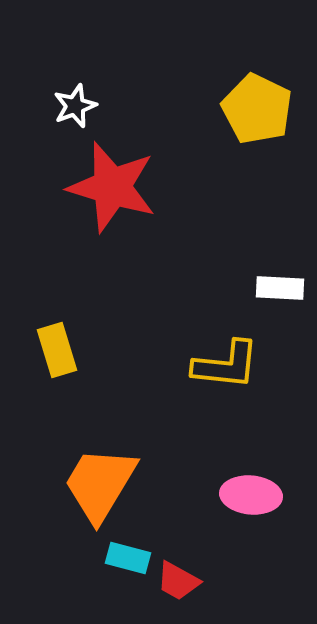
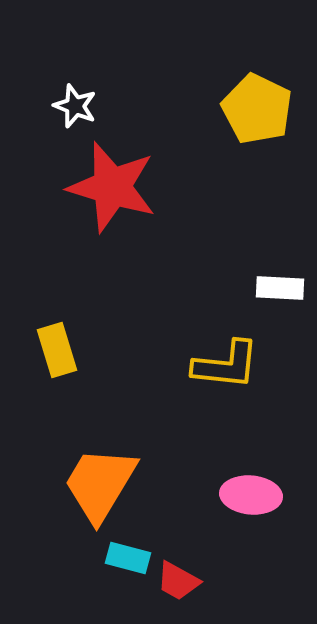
white star: rotated 30 degrees counterclockwise
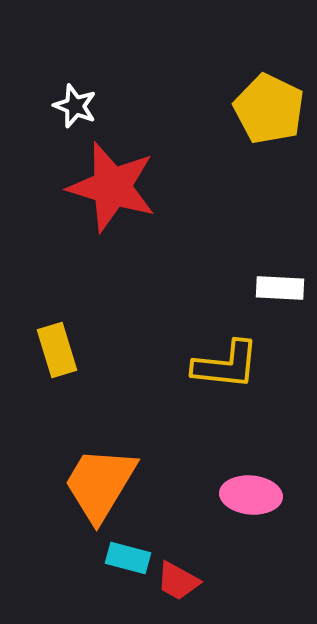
yellow pentagon: moved 12 px right
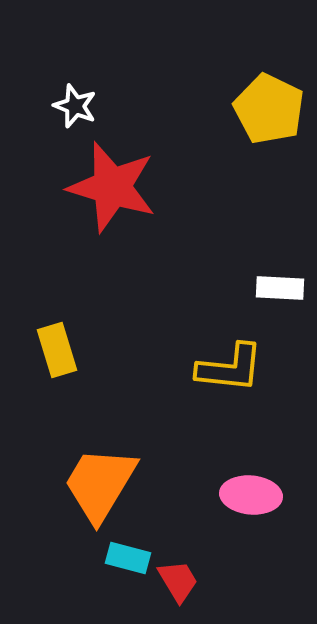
yellow L-shape: moved 4 px right, 3 px down
red trapezoid: rotated 150 degrees counterclockwise
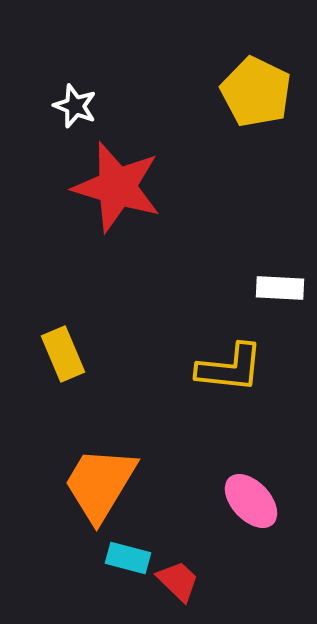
yellow pentagon: moved 13 px left, 17 px up
red star: moved 5 px right
yellow rectangle: moved 6 px right, 4 px down; rotated 6 degrees counterclockwise
pink ellipse: moved 6 px down; rotated 42 degrees clockwise
red trapezoid: rotated 15 degrees counterclockwise
